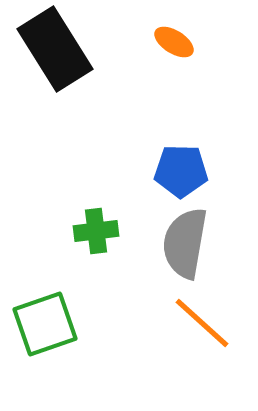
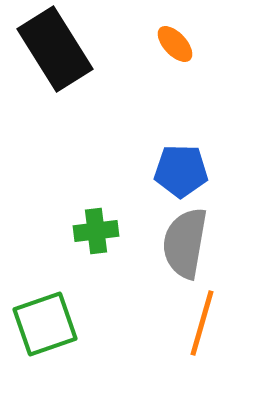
orange ellipse: moved 1 px right, 2 px down; rotated 15 degrees clockwise
orange line: rotated 64 degrees clockwise
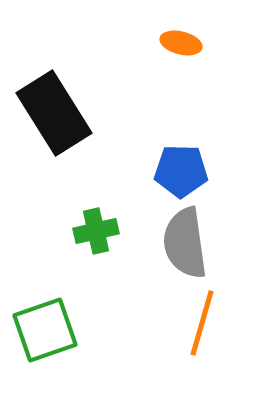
orange ellipse: moved 6 px right, 1 px up; rotated 33 degrees counterclockwise
black rectangle: moved 1 px left, 64 px down
green cross: rotated 6 degrees counterclockwise
gray semicircle: rotated 18 degrees counterclockwise
green square: moved 6 px down
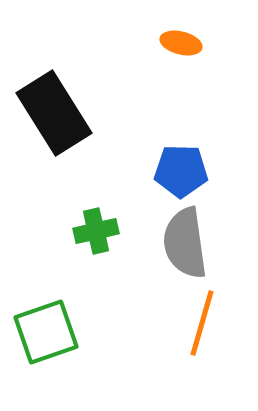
green square: moved 1 px right, 2 px down
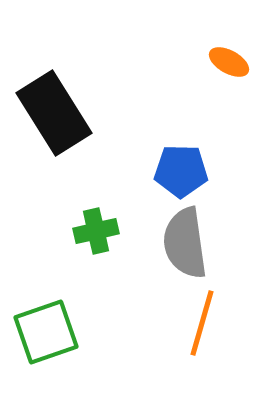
orange ellipse: moved 48 px right, 19 px down; rotated 15 degrees clockwise
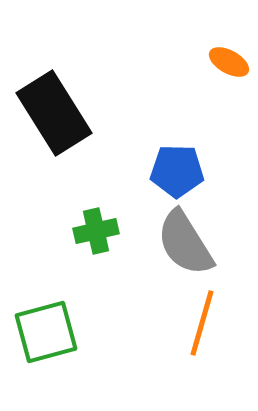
blue pentagon: moved 4 px left
gray semicircle: rotated 24 degrees counterclockwise
green square: rotated 4 degrees clockwise
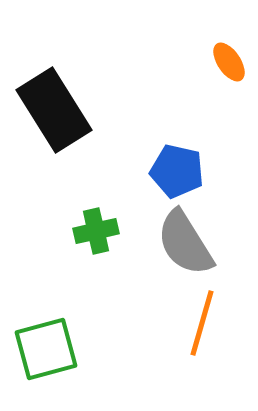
orange ellipse: rotated 27 degrees clockwise
black rectangle: moved 3 px up
blue pentagon: rotated 12 degrees clockwise
green square: moved 17 px down
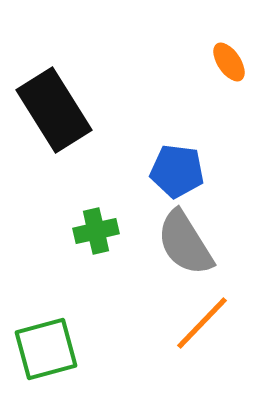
blue pentagon: rotated 6 degrees counterclockwise
orange line: rotated 28 degrees clockwise
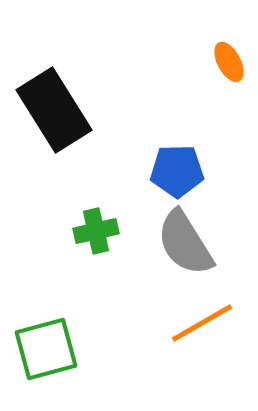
orange ellipse: rotated 6 degrees clockwise
blue pentagon: rotated 8 degrees counterclockwise
orange line: rotated 16 degrees clockwise
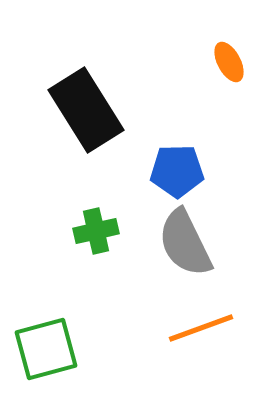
black rectangle: moved 32 px right
gray semicircle: rotated 6 degrees clockwise
orange line: moved 1 px left, 5 px down; rotated 10 degrees clockwise
